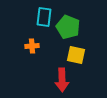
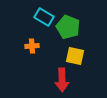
cyan rectangle: rotated 66 degrees counterclockwise
yellow square: moved 1 px left, 1 px down
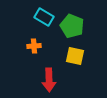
green pentagon: moved 4 px right, 1 px up
orange cross: moved 2 px right
red arrow: moved 13 px left
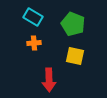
cyan rectangle: moved 11 px left
green pentagon: moved 1 px right, 2 px up
orange cross: moved 3 px up
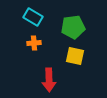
green pentagon: moved 3 px down; rotated 30 degrees counterclockwise
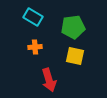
orange cross: moved 1 px right, 4 px down
red arrow: rotated 15 degrees counterclockwise
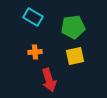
orange cross: moved 5 px down
yellow square: rotated 24 degrees counterclockwise
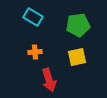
green pentagon: moved 5 px right, 2 px up
yellow square: moved 2 px right, 1 px down
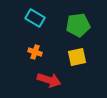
cyan rectangle: moved 2 px right, 1 px down
orange cross: rotated 24 degrees clockwise
red arrow: rotated 55 degrees counterclockwise
